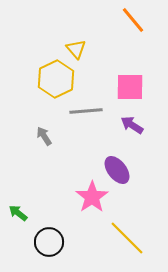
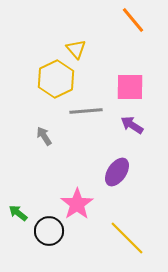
purple ellipse: moved 2 px down; rotated 72 degrees clockwise
pink star: moved 15 px left, 7 px down
black circle: moved 11 px up
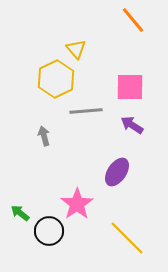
gray arrow: rotated 18 degrees clockwise
green arrow: moved 2 px right
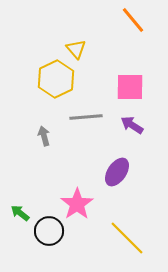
gray line: moved 6 px down
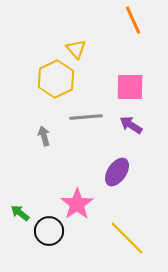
orange line: rotated 16 degrees clockwise
purple arrow: moved 1 px left
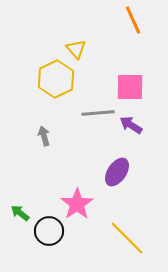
gray line: moved 12 px right, 4 px up
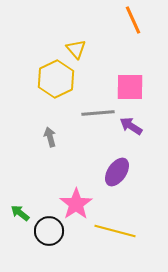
purple arrow: moved 1 px down
gray arrow: moved 6 px right, 1 px down
pink star: moved 1 px left
yellow line: moved 12 px left, 7 px up; rotated 30 degrees counterclockwise
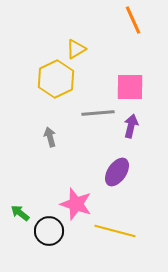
yellow triangle: rotated 40 degrees clockwise
purple arrow: rotated 70 degrees clockwise
pink star: rotated 20 degrees counterclockwise
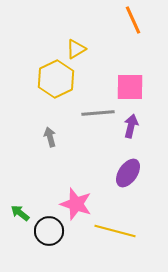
purple ellipse: moved 11 px right, 1 px down
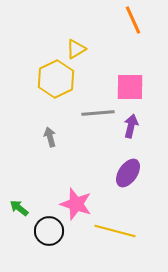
green arrow: moved 1 px left, 5 px up
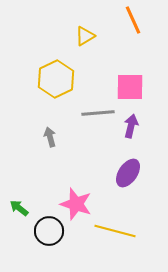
yellow triangle: moved 9 px right, 13 px up
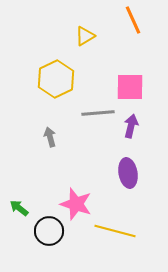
purple ellipse: rotated 44 degrees counterclockwise
